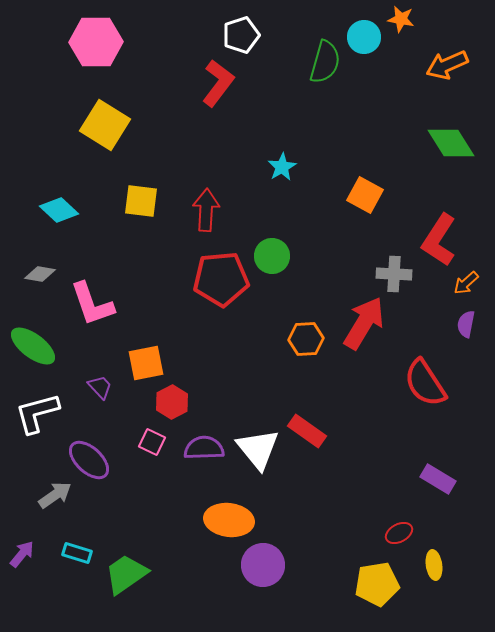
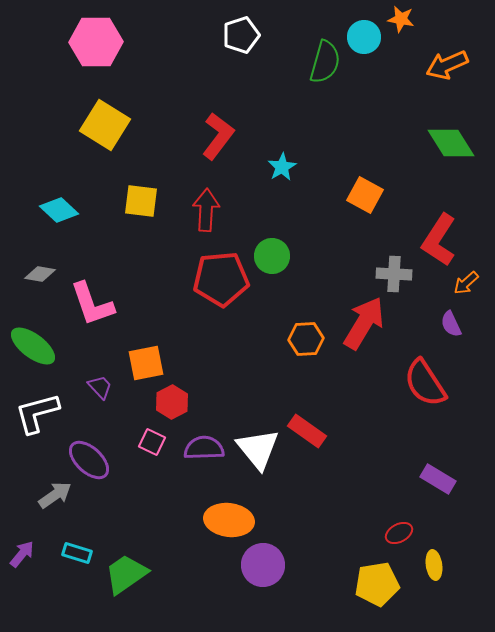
red L-shape at (218, 83): moved 53 px down
purple semicircle at (466, 324): moved 15 px left; rotated 36 degrees counterclockwise
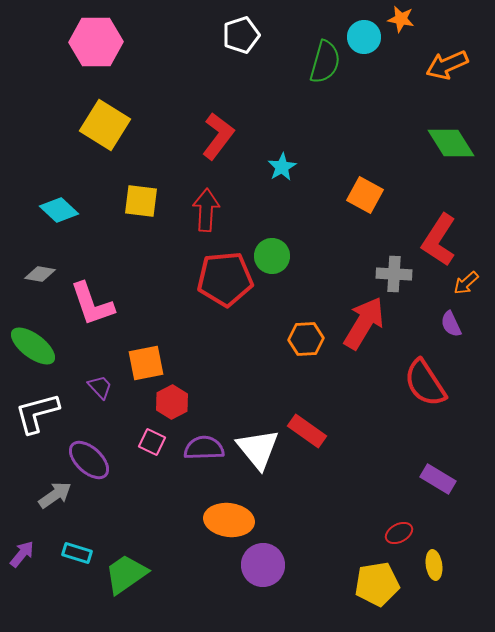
red pentagon at (221, 279): moved 4 px right
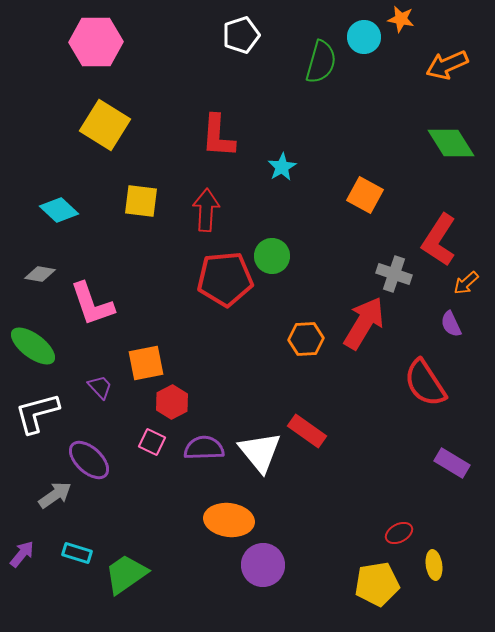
green semicircle at (325, 62): moved 4 px left
red L-shape at (218, 136): rotated 147 degrees clockwise
gray cross at (394, 274): rotated 16 degrees clockwise
white triangle at (258, 449): moved 2 px right, 3 px down
purple rectangle at (438, 479): moved 14 px right, 16 px up
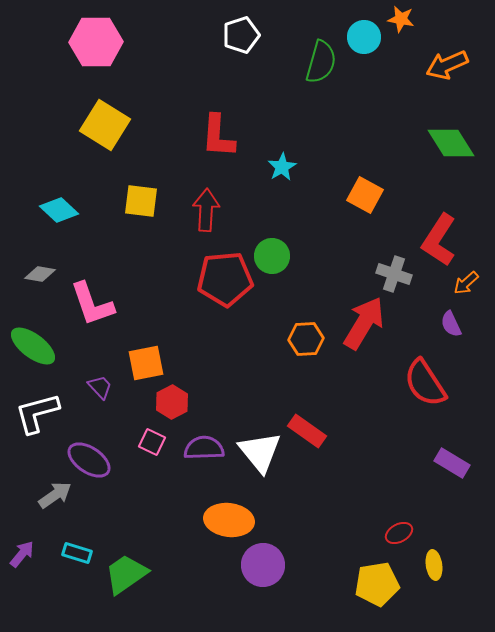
purple ellipse at (89, 460): rotated 9 degrees counterclockwise
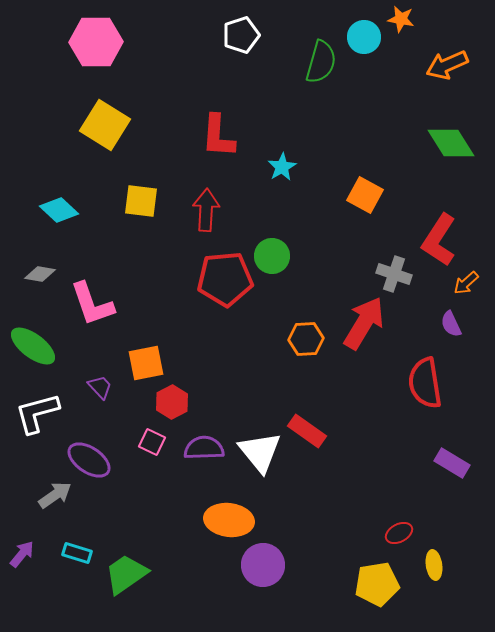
red semicircle at (425, 383): rotated 24 degrees clockwise
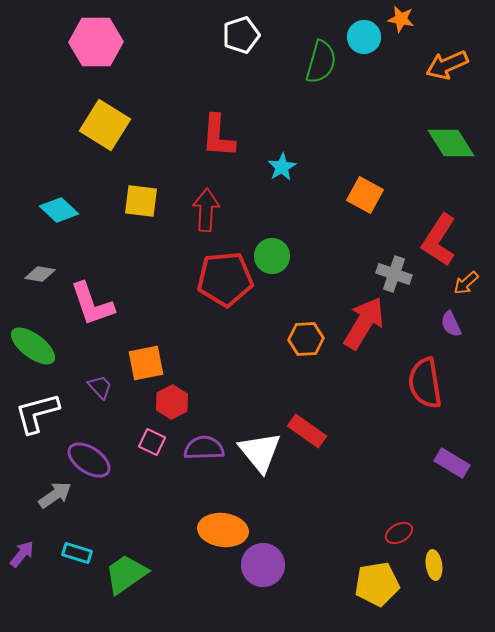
orange ellipse at (229, 520): moved 6 px left, 10 px down
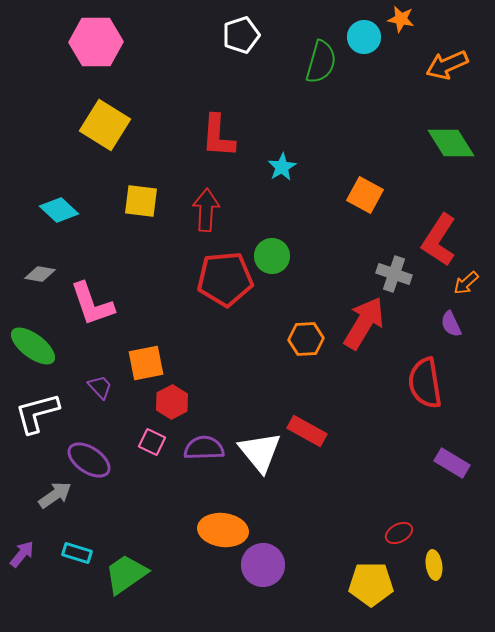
red rectangle at (307, 431): rotated 6 degrees counterclockwise
yellow pentagon at (377, 584): moved 6 px left; rotated 9 degrees clockwise
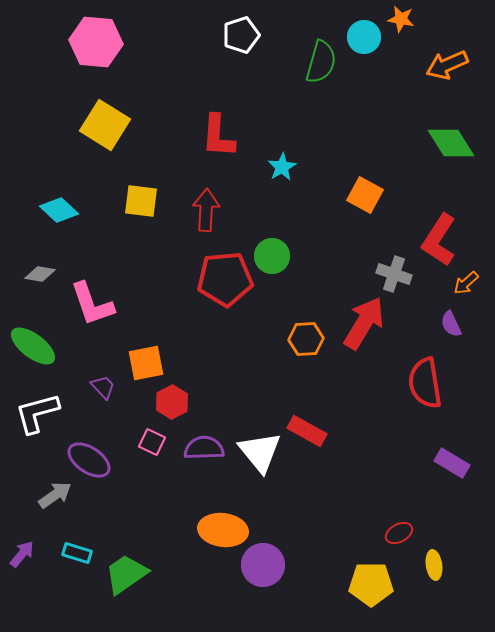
pink hexagon at (96, 42): rotated 6 degrees clockwise
purple trapezoid at (100, 387): moved 3 px right
